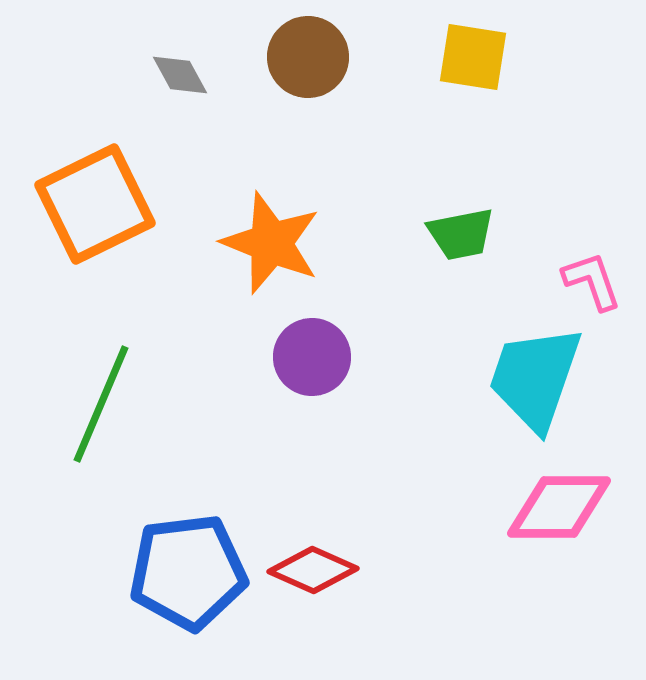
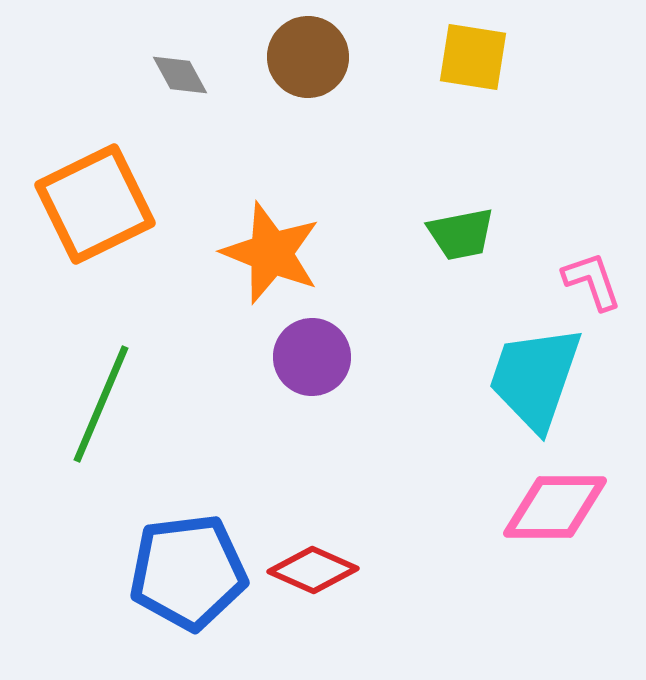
orange star: moved 10 px down
pink diamond: moved 4 px left
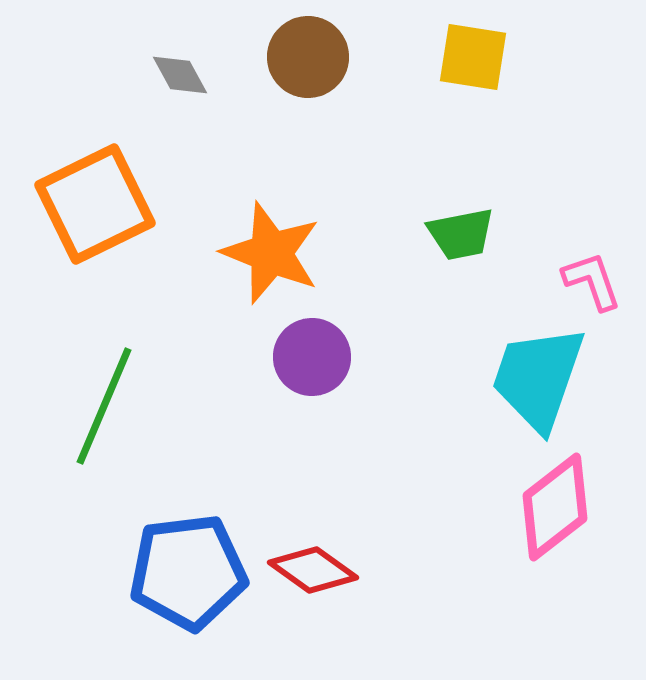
cyan trapezoid: moved 3 px right
green line: moved 3 px right, 2 px down
pink diamond: rotated 38 degrees counterclockwise
red diamond: rotated 12 degrees clockwise
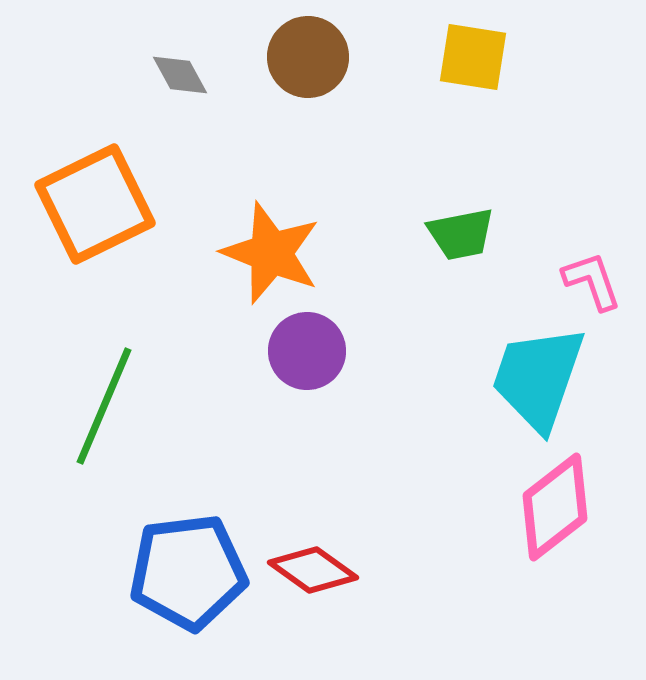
purple circle: moved 5 px left, 6 px up
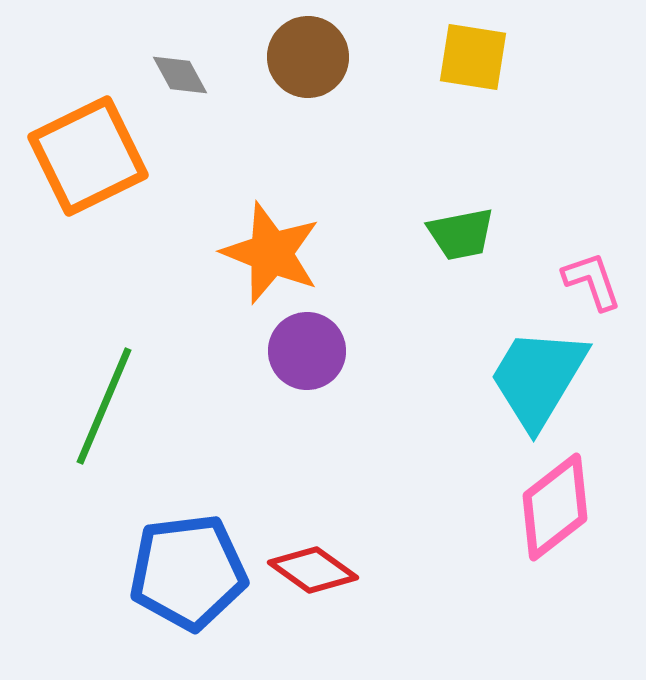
orange square: moved 7 px left, 48 px up
cyan trapezoid: rotated 12 degrees clockwise
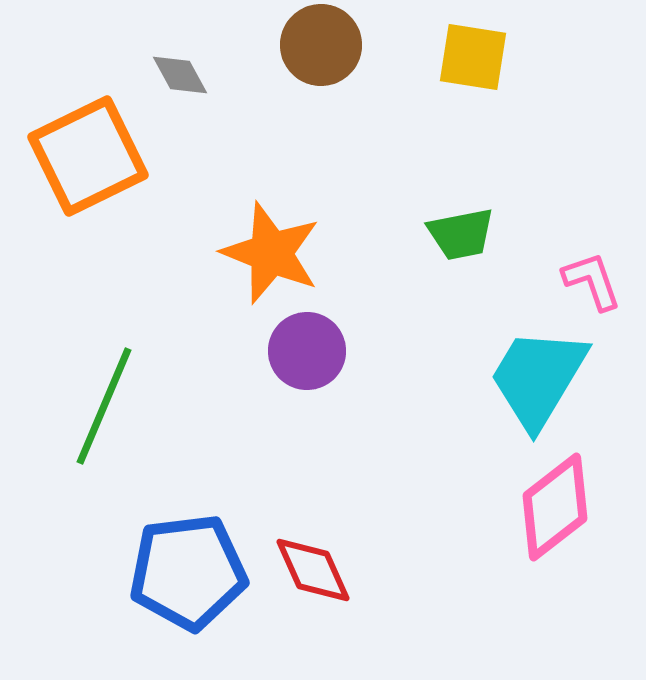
brown circle: moved 13 px right, 12 px up
red diamond: rotated 30 degrees clockwise
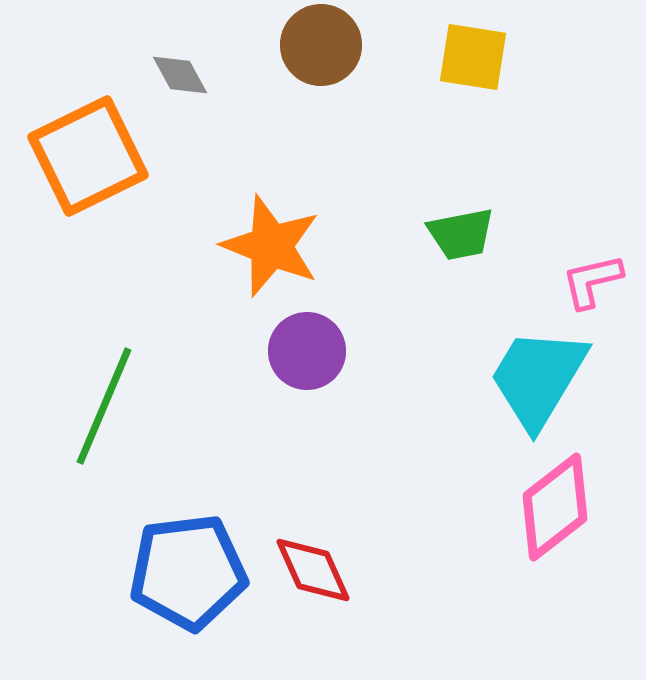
orange star: moved 7 px up
pink L-shape: rotated 84 degrees counterclockwise
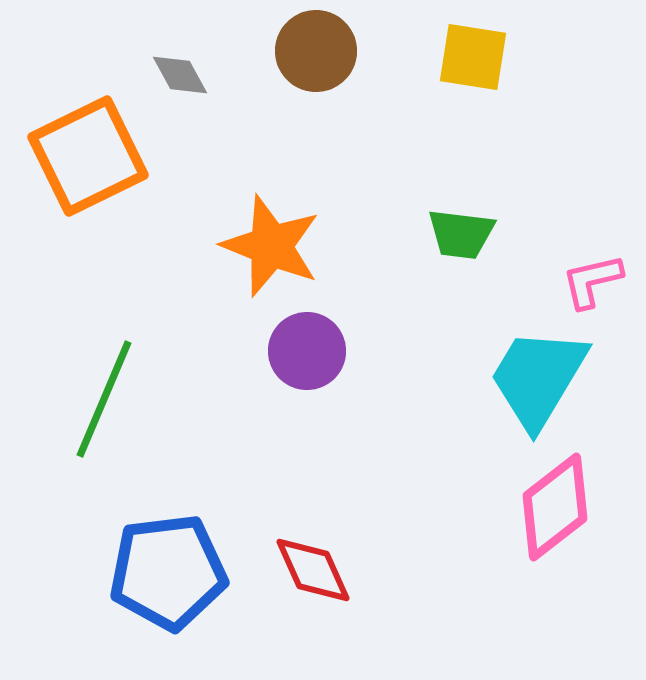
brown circle: moved 5 px left, 6 px down
green trapezoid: rotated 18 degrees clockwise
green line: moved 7 px up
blue pentagon: moved 20 px left
